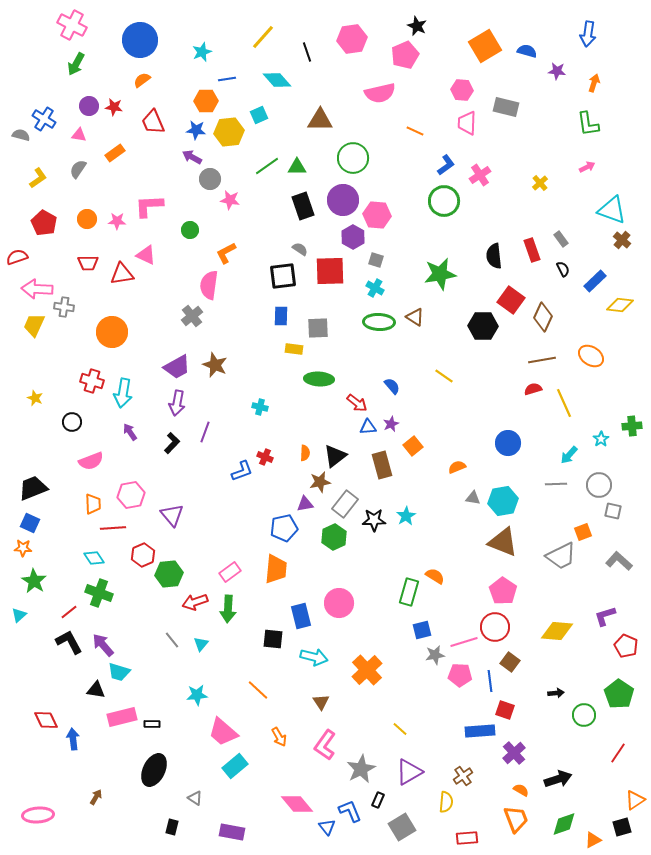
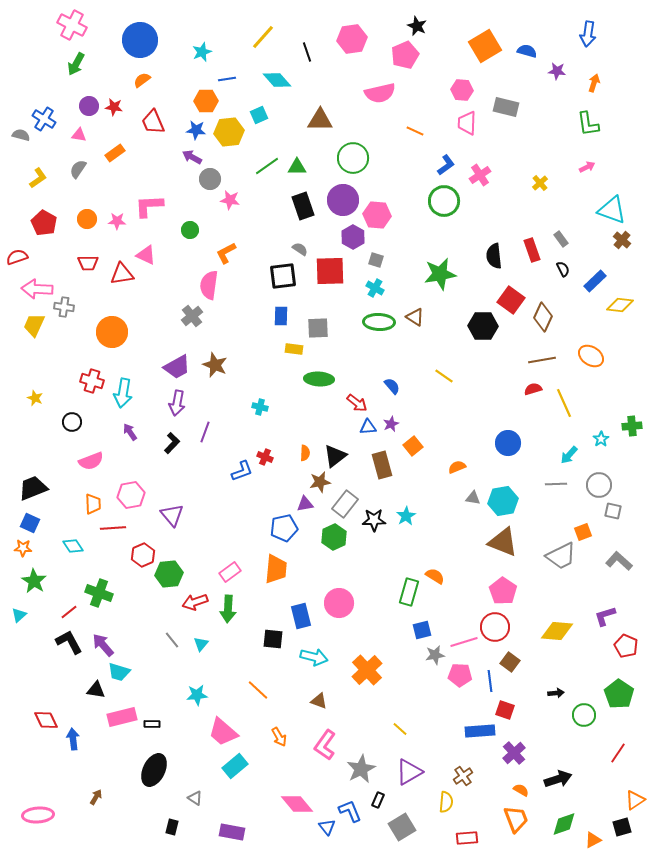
cyan diamond at (94, 558): moved 21 px left, 12 px up
brown triangle at (321, 702): moved 2 px left, 1 px up; rotated 36 degrees counterclockwise
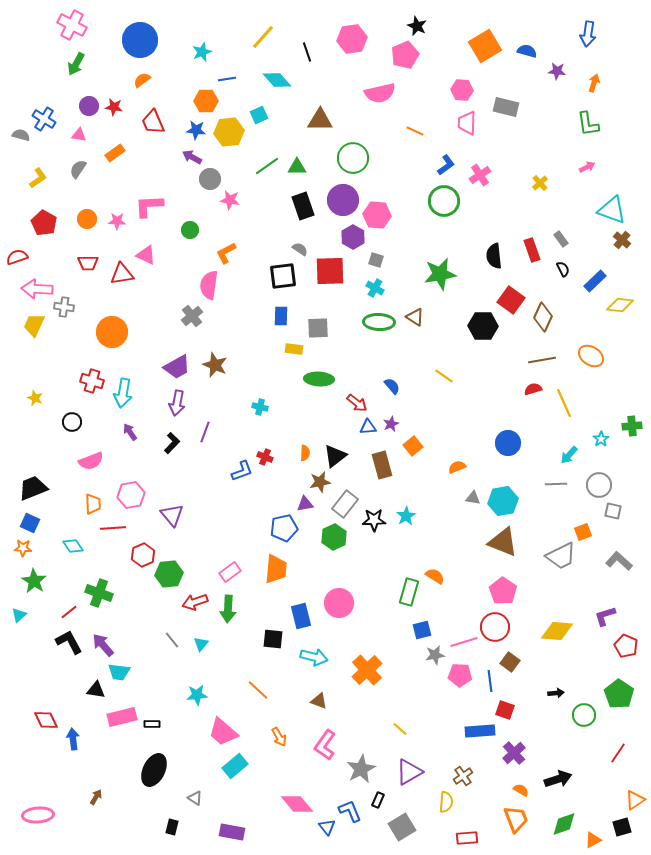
cyan trapezoid at (119, 672): rotated 10 degrees counterclockwise
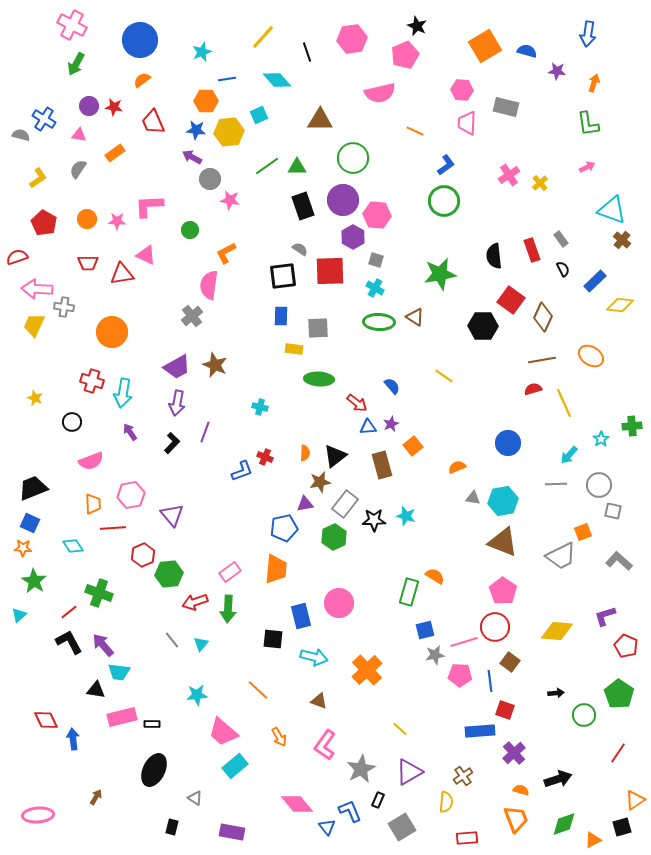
pink cross at (480, 175): moved 29 px right
cyan star at (406, 516): rotated 24 degrees counterclockwise
blue square at (422, 630): moved 3 px right
orange semicircle at (521, 790): rotated 14 degrees counterclockwise
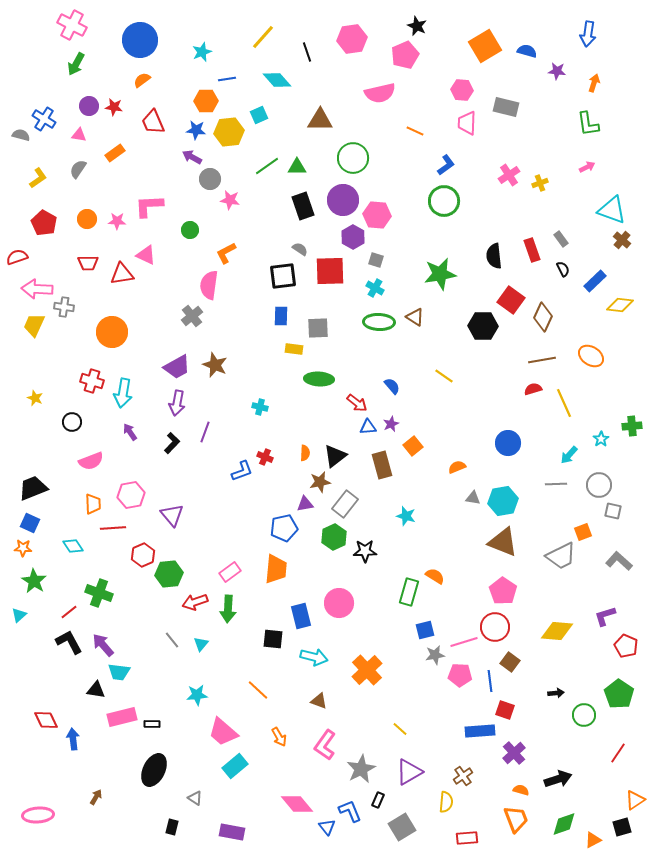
yellow cross at (540, 183): rotated 21 degrees clockwise
black star at (374, 520): moved 9 px left, 31 px down
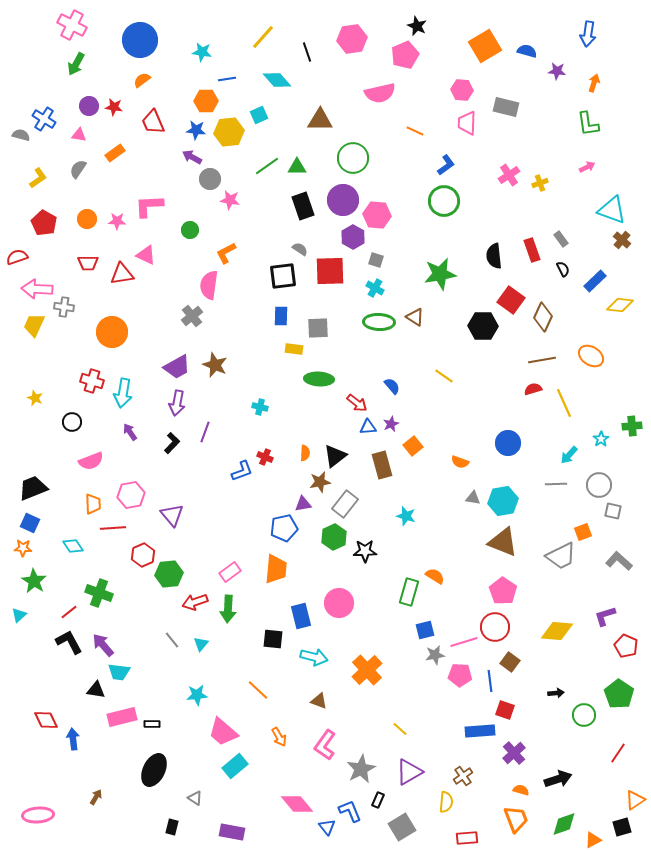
cyan star at (202, 52): rotated 30 degrees clockwise
orange semicircle at (457, 467): moved 3 px right, 5 px up; rotated 138 degrees counterclockwise
purple triangle at (305, 504): moved 2 px left
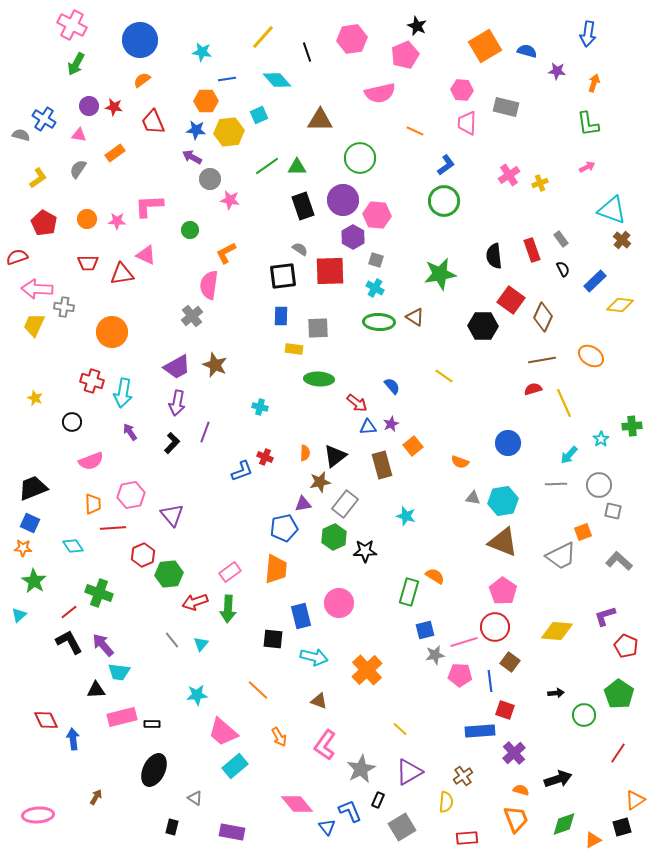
green circle at (353, 158): moved 7 px right
black triangle at (96, 690): rotated 12 degrees counterclockwise
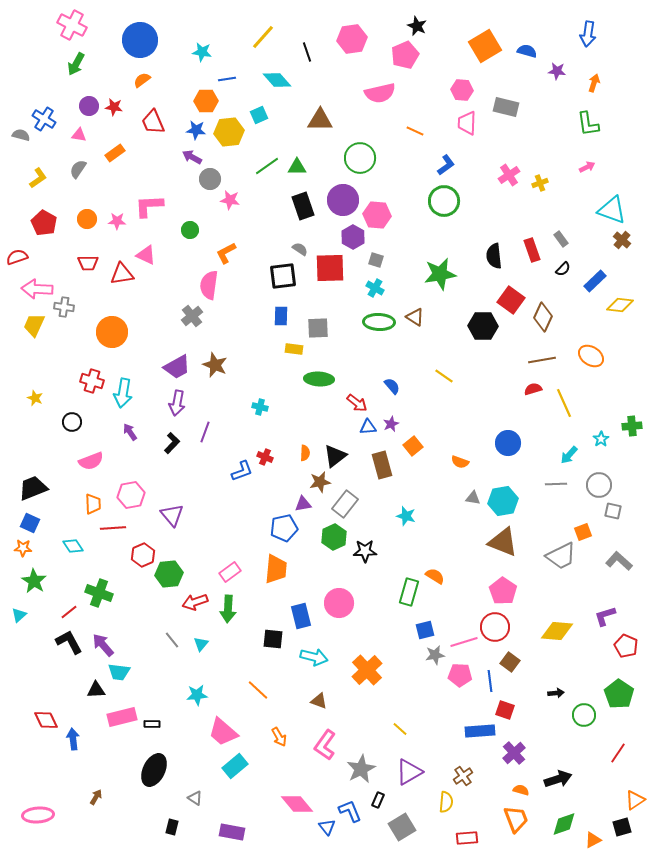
black semicircle at (563, 269): rotated 70 degrees clockwise
red square at (330, 271): moved 3 px up
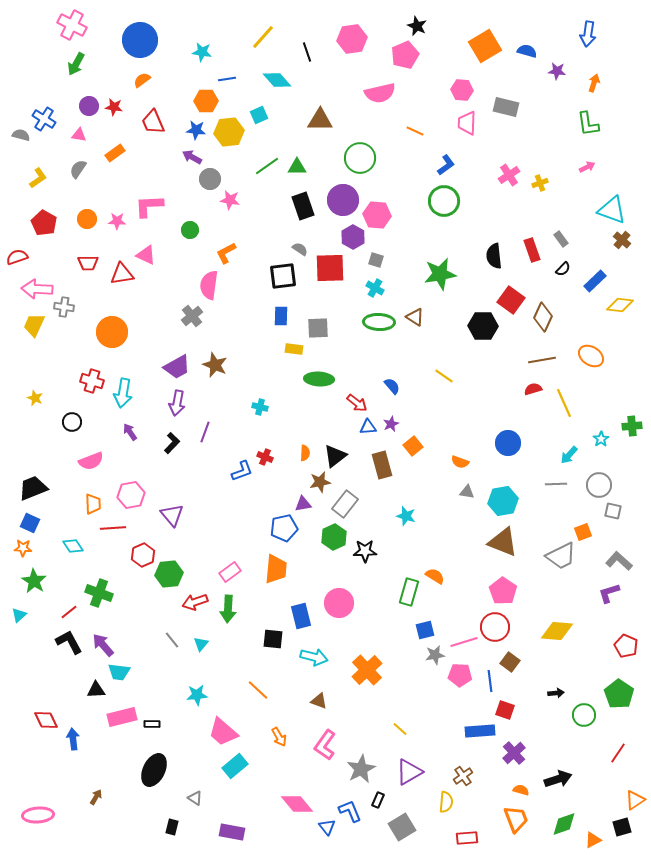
gray triangle at (473, 498): moved 6 px left, 6 px up
purple L-shape at (605, 616): moved 4 px right, 23 px up
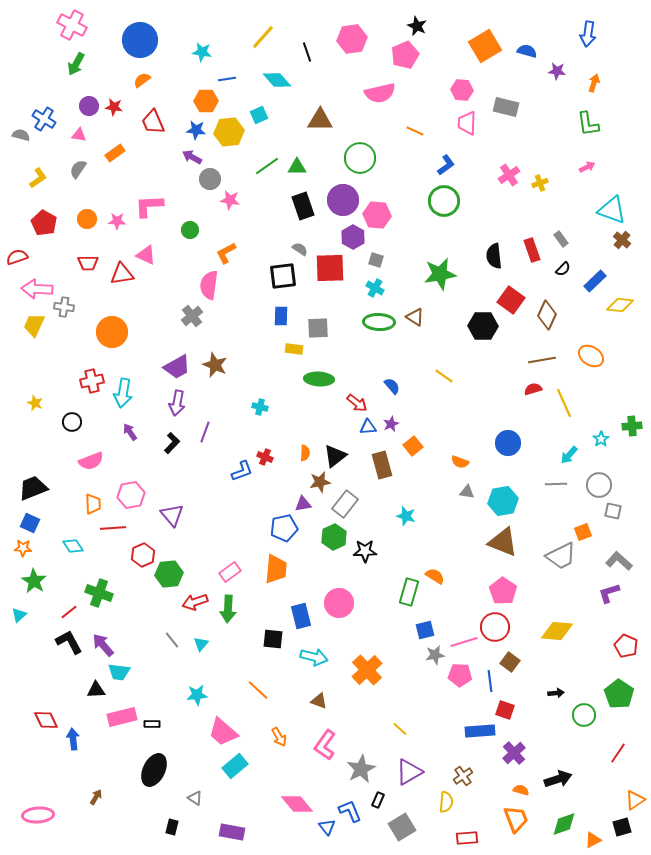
brown diamond at (543, 317): moved 4 px right, 2 px up
red cross at (92, 381): rotated 30 degrees counterclockwise
yellow star at (35, 398): moved 5 px down
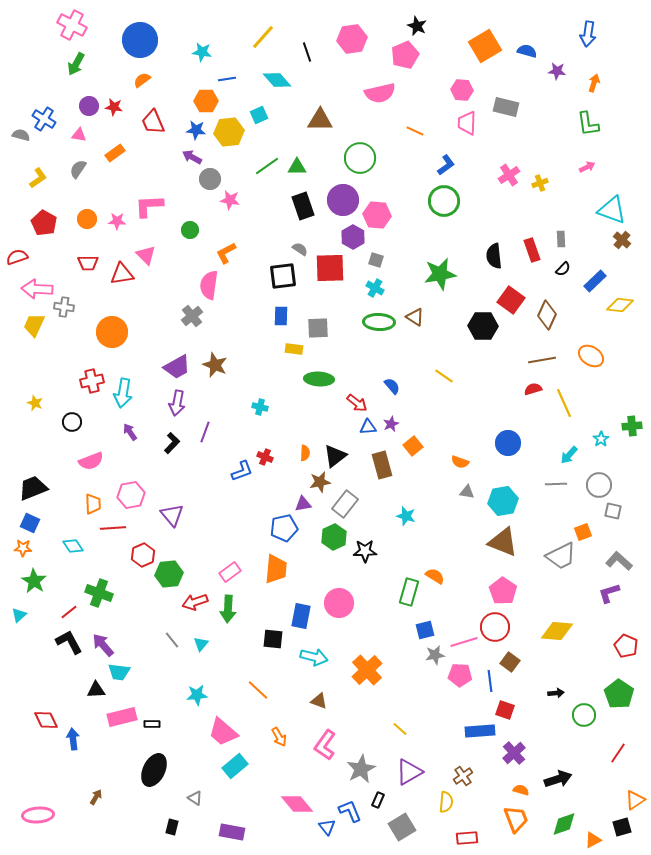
gray rectangle at (561, 239): rotated 35 degrees clockwise
pink triangle at (146, 255): rotated 20 degrees clockwise
blue rectangle at (301, 616): rotated 25 degrees clockwise
